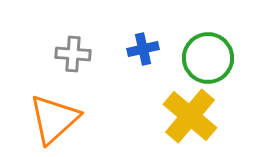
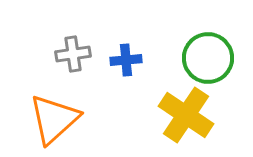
blue cross: moved 17 px left, 11 px down; rotated 8 degrees clockwise
gray cross: rotated 12 degrees counterclockwise
yellow cross: moved 4 px left, 1 px up; rotated 6 degrees counterclockwise
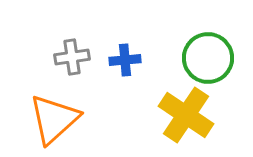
gray cross: moved 1 px left, 3 px down
blue cross: moved 1 px left
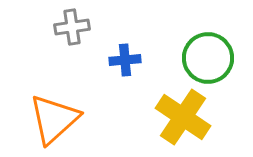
gray cross: moved 30 px up
yellow cross: moved 3 px left, 2 px down
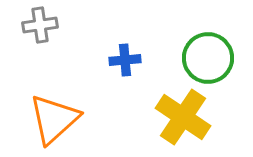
gray cross: moved 32 px left, 2 px up
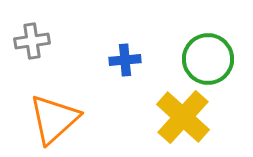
gray cross: moved 8 px left, 16 px down
green circle: moved 1 px down
yellow cross: rotated 8 degrees clockwise
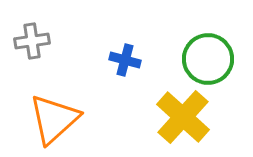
blue cross: rotated 20 degrees clockwise
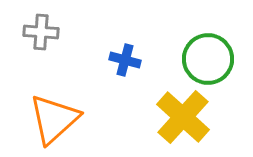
gray cross: moved 9 px right, 9 px up; rotated 12 degrees clockwise
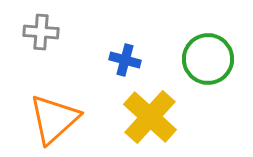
yellow cross: moved 33 px left
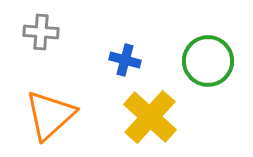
green circle: moved 2 px down
orange triangle: moved 4 px left, 4 px up
